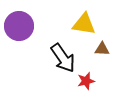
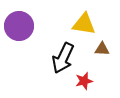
black arrow: rotated 60 degrees clockwise
red star: moved 2 px left
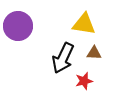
purple circle: moved 1 px left
brown triangle: moved 8 px left, 4 px down
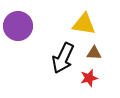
red star: moved 5 px right, 3 px up
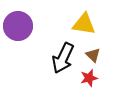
brown triangle: moved 1 px left, 2 px down; rotated 42 degrees clockwise
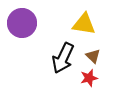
purple circle: moved 4 px right, 3 px up
brown triangle: moved 1 px down
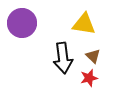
black arrow: rotated 32 degrees counterclockwise
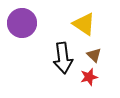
yellow triangle: rotated 25 degrees clockwise
brown triangle: moved 1 px right, 1 px up
red star: moved 1 px up
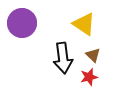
brown triangle: moved 1 px left
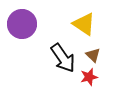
purple circle: moved 1 px down
black arrow: rotated 28 degrees counterclockwise
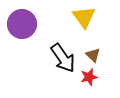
yellow triangle: moved 7 px up; rotated 20 degrees clockwise
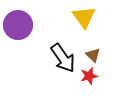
purple circle: moved 4 px left, 1 px down
red star: moved 1 px up
